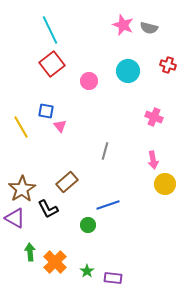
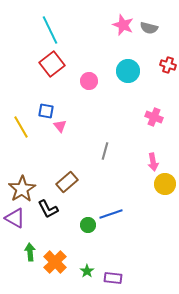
pink arrow: moved 2 px down
blue line: moved 3 px right, 9 px down
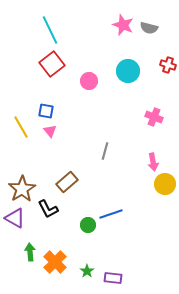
pink triangle: moved 10 px left, 5 px down
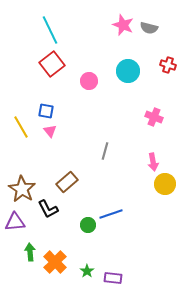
brown star: rotated 8 degrees counterclockwise
purple triangle: moved 4 px down; rotated 35 degrees counterclockwise
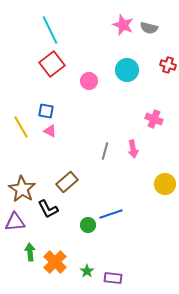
cyan circle: moved 1 px left, 1 px up
pink cross: moved 2 px down
pink triangle: rotated 24 degrees counterclockwise
pink arrow: moved 20 px left, 13 px up
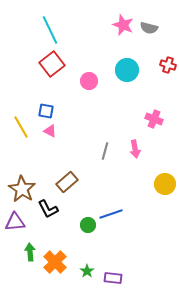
pink arrow: moved 2 px right
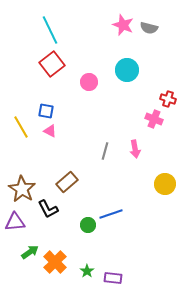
red cross: moved 34 px down
pink circle: moved 1 px down
green arrow: rotated 60 degrees clockwise
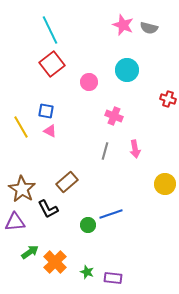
pink cross: moved 40 px left, 3 px up
green star: moved 1 px down; rotated 16 degrees counterclockwise
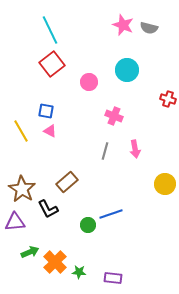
yellow line: moved 4 px down
green arrow: rotated 12 degrees clockwise
green star: moved 8 px left; rotated 16 degrees counterclockwise
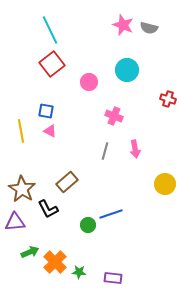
yellow line: rotated 20 degrees clockwise
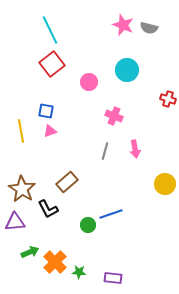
pink triangle: rotated 48 degrees counterclockwise
